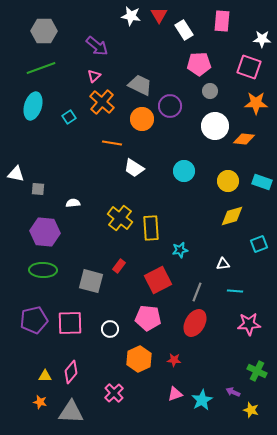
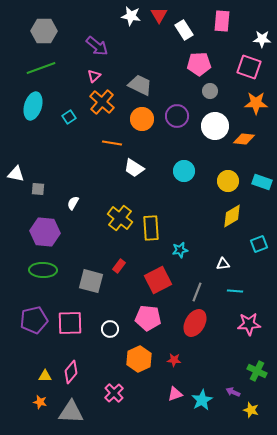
purple circle at (170, 106): moved 7 px right, 10 px down
white semicircle at (73, 203): rotated 56 degrees counterclockwise
yellow diamond at (232, 216): rotated 15 degrees counterclockwise
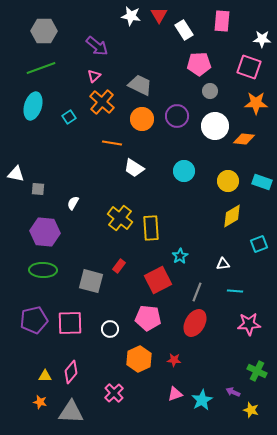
cyan star at (180, 250): moved 6 px down; rotated 21 degrees counterclockwise
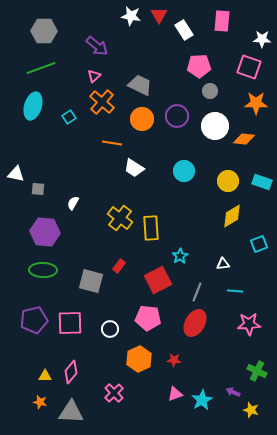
pink pentagon at (199, 64): moved 2 px down
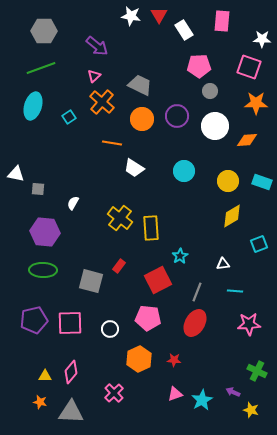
orange diamond at (244, 139): moved 3 px right, 1 px down; rotated 10 degrees counterclockwise
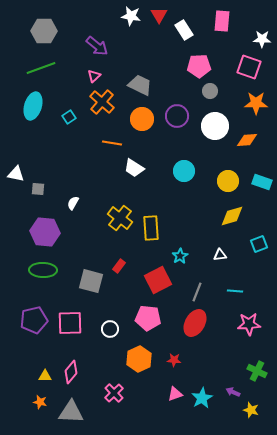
yellow diamond at (232, 216): rotated 15 degrees clockwise
white triangle at (223, 264): moved 3 px left, 9 px up
cyan star at (202, 400): moved 2 px up
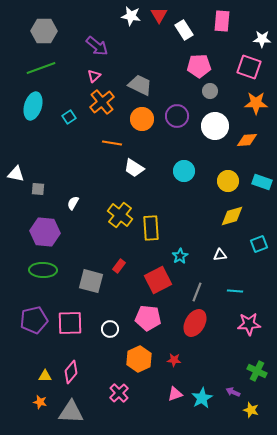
orange cross at (102, 102): rotated 10 degrees clockwise
yellow cross at (120, 218): moved 3 px up
pink cross at (114, 393): moved 5 px right
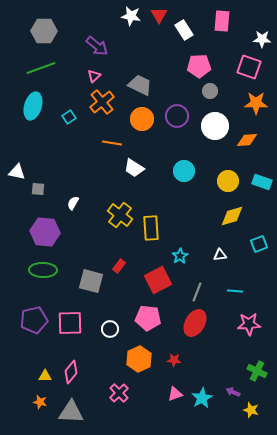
white triangle at (16, 174): moved 1 px right, 2 px up
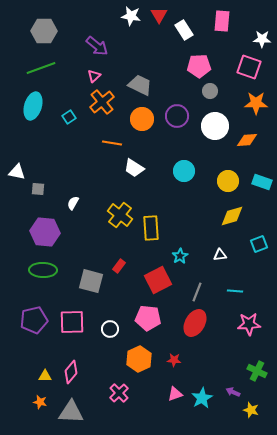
pink square at (70, 323): moved 2 px right, 1 px up
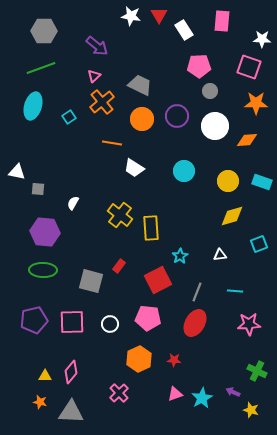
white circle at (110, 329): moved 5 px up
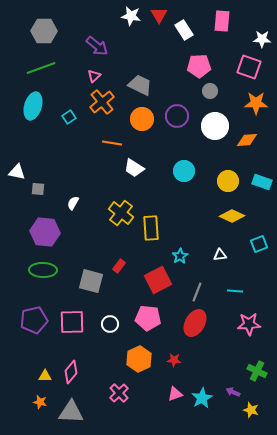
yellow cross at (120, 215): moved 1 px right, 2 px up
yellow diamond at (232, 216): rotated 40 degrees clockwise
